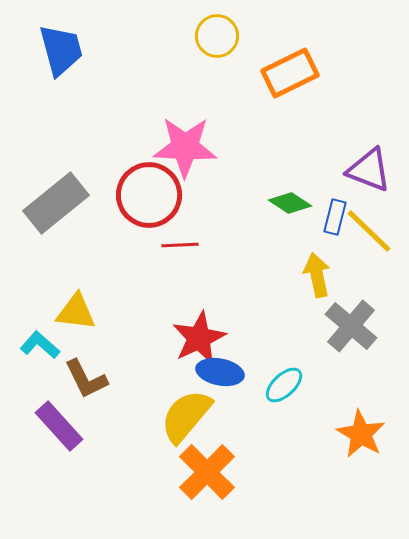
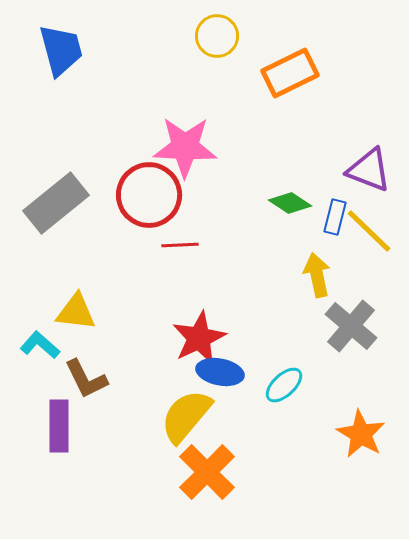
purple rectangle: rotated 42 degrees clockwise
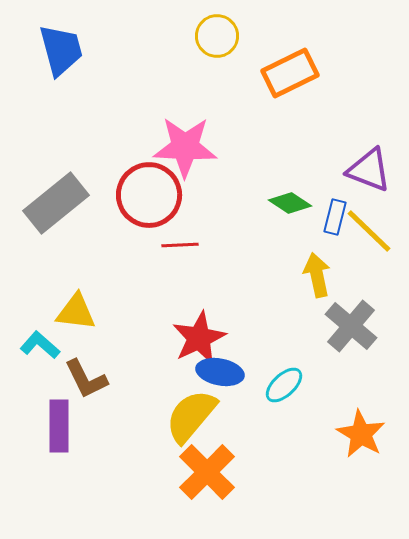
yellow semicircle: moved 5 px right
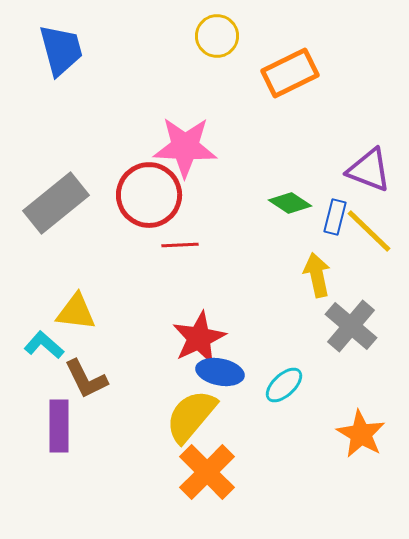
cyan L-shape: moved 4 px right
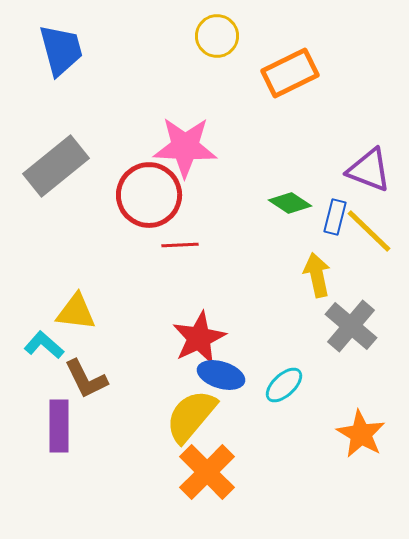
gray rectangle: moved 37 px up
blue ellipse: moved 1 px right, 3 px down; rotated 6 degrees clockwise
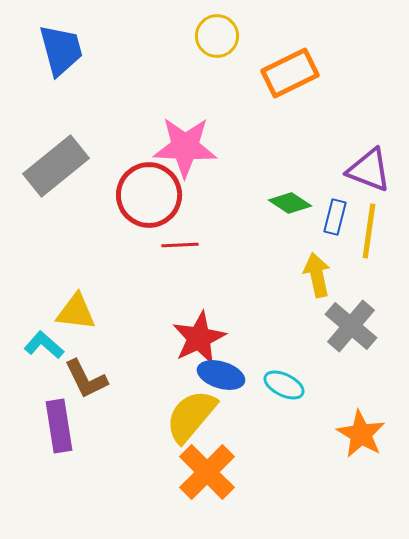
yellow line: rotated 54 degrees clockwise
cyan ellipse: rotated 69 degrees clockwise
purple rectangle: rotated 9 degrees counterclockwise
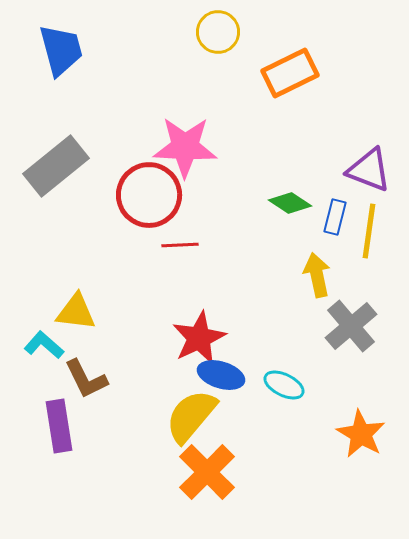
yellow circle: moved 1 px right, 4 px up
gray cross: rotated 10 degrees clockwise
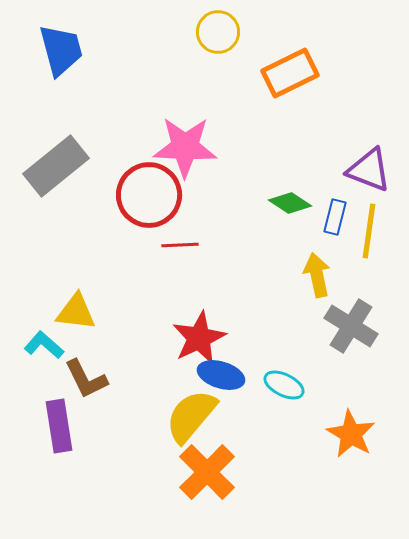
gray cross: rotated 18 degrees counterclockwise
orange star: moved 10 px left
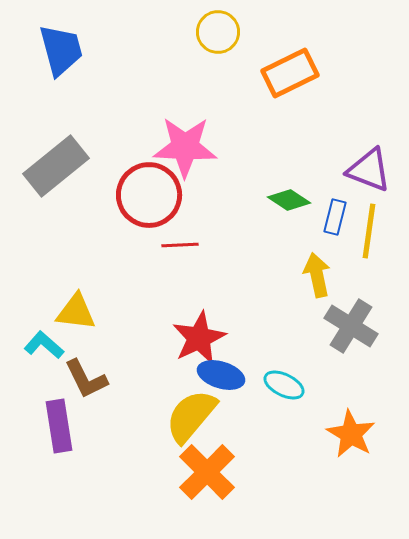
green diamond: moved 1 px left, 3 px up
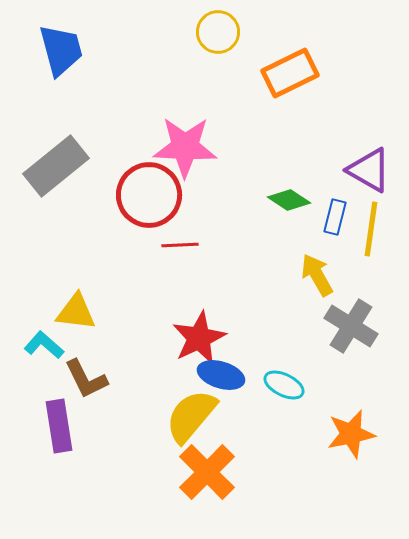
purple triangle: rotated 9 degrees clockwise
yellow line: moved 2 px right, 2 px up
yellow arrow: rotated 18 degrees counterclockwise
orange star: rotated 30 degrees clockwise
